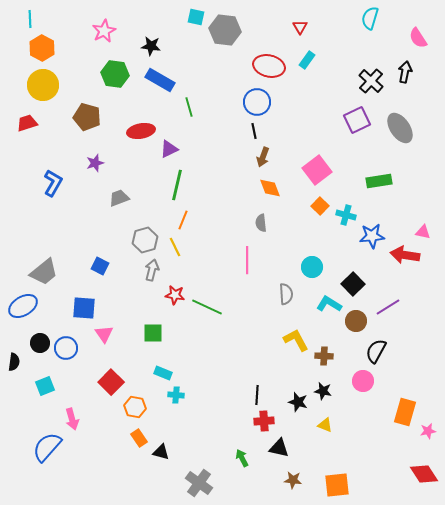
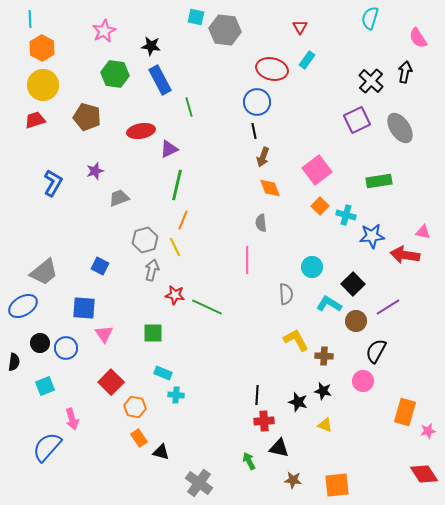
red ellipse at (269, 66): moved 3 px right, 3 px down
blue rectangle at (160, 80): rotated 32 degrees clockwise
red trapezoid at (27, 123): moved 8 px right, 3 px up
purple star at (95, 163): moved 8 px down
green arrow at (242, 458): moved 7 px right, 3 px down
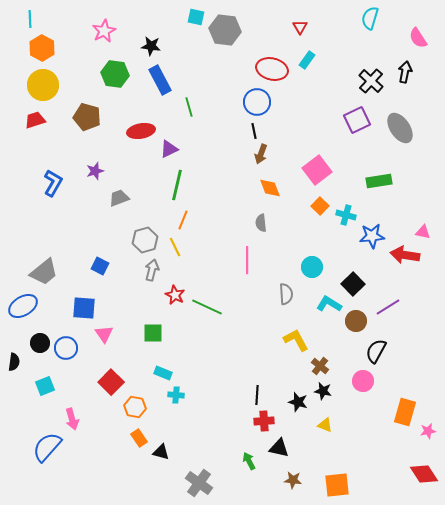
brown arrow at (263, 157): moved 2 px left, 3 px up
red star at (175, 295): rotated 18 degrees clockwise
brown cross at (324, 356): moved 4 px left, 10 px down; rotated 36 degrees clockwise
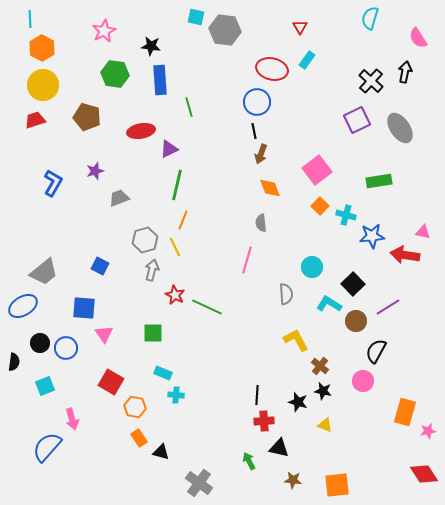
blue rectangle at (160, 80): rotated 24 degrees clockwise
pink line at (247, 260): rotated 16 degrees clockwise
red square at (111, 382): rotated 15 degrees counterclockwise
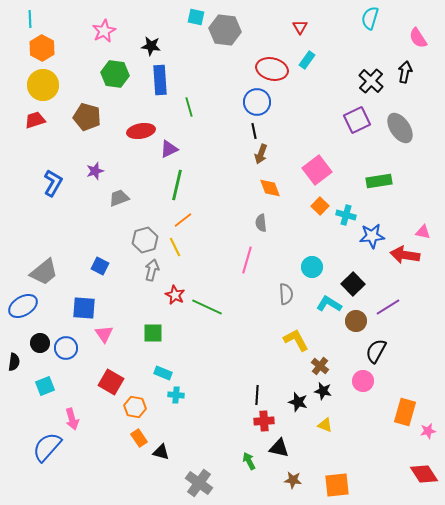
orange line at (183, 220): rotated 30 degrees clockwise
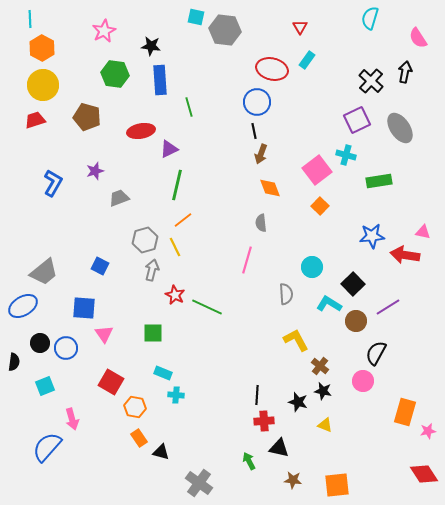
cyan cross at (346, 215): moved 60 px up
black semicircle at (376, 351): moved 2 px down
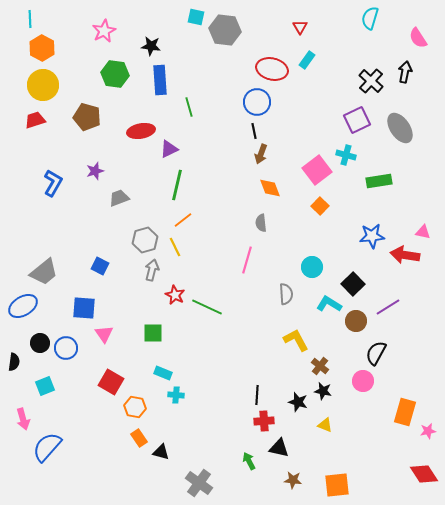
pink arrow at (72, 419): moved 49 px left
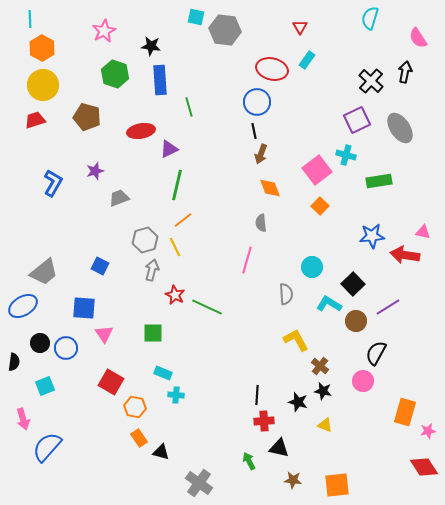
green hexagon at (115, 74): rotated 12 degrees clockwise
red diamond at (424, 474): moved 7 px up
